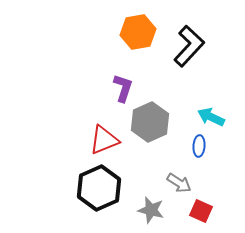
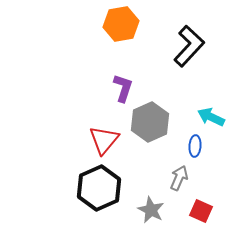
orange hexagon: moved 17 px left, 8 px up
red triangle: rotated 28 degrees counterclockwise
blue ellipse: moved 4 px left
gray arrow: moved 5 px up; rotated 100 degrees counterclockwise
gray star: rotated 12 degrees clockwise
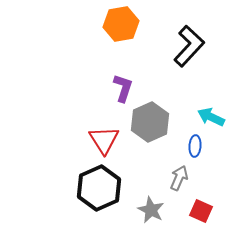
red triangle: rotated 12 degrees counterclockwise
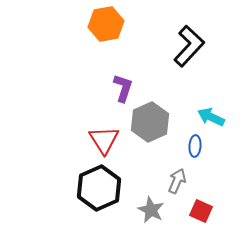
orange hexagon: moved 15 px left
gray arrow: moved 2 px left, 3 px down
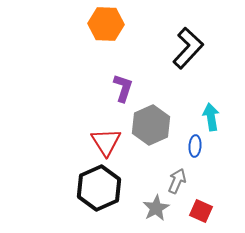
orange hexagon: rotated 12 degrees clockwise
black L-shape: moved 1 px left, 2 px down
cyan arrow: rotated 56 degrees clockwise
gray hexagon: moved 1 px right, 3 px down
red triangle: moved 2 px right, 2 px down
gray star: moved 5 px right, 2 px up; rotated 16 degrees clockwise
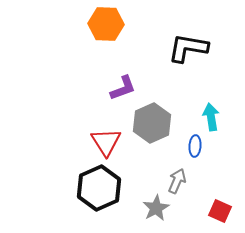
black L-shape: rotated 123 degrees counterclockwise
purple L-shape: rotated 52 degrees clockwise
gray hexagon: moved 1 px right, 2 px up
red square: moved 19 px right
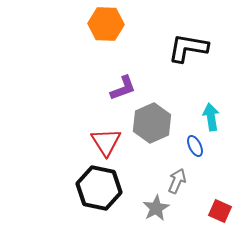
blue ellipse: rotated 30 degrees counterclockwise
black hexagon: rotated 24 degrees counterclockwise
